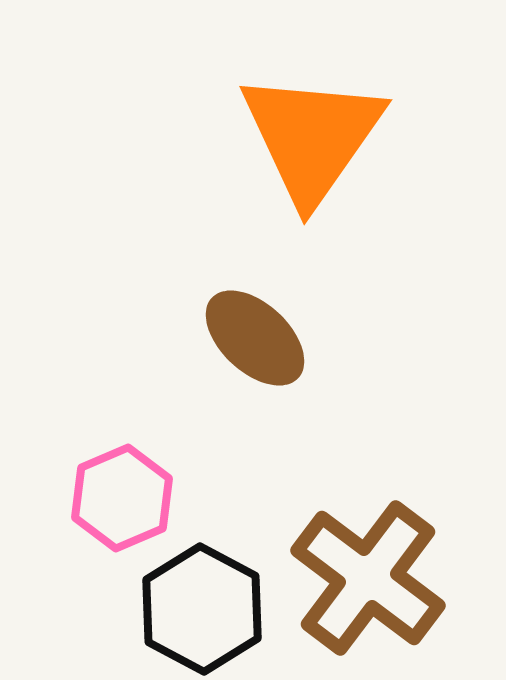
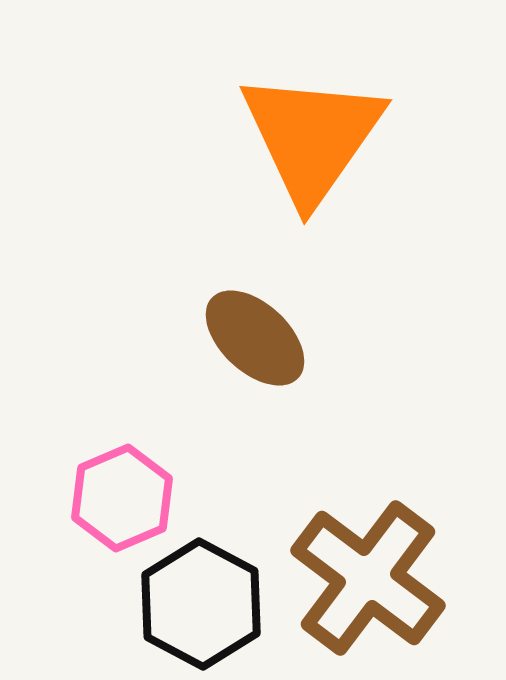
black hexagon: moved 1 px left, 5 px up
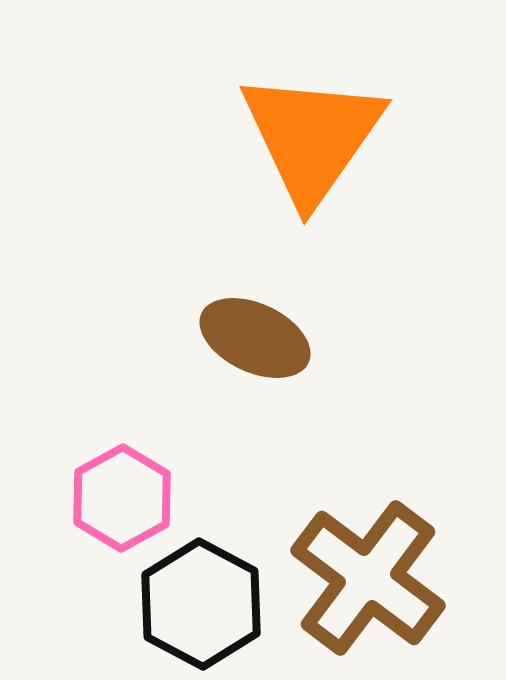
brown ellipse: rotated 18 degrees counterclockwise
pink hexagon: rotated 6 degrees counterclockwise
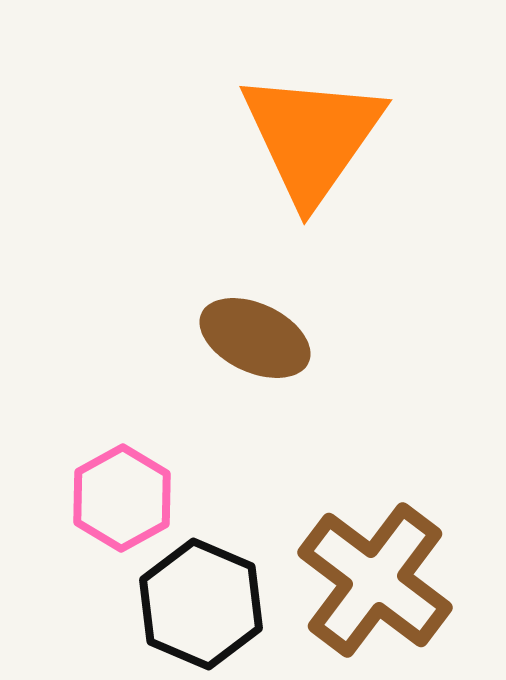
brown cross: moved 7 px right, 2 px down
black hexagon: rotated 5 degrees counterclockwise
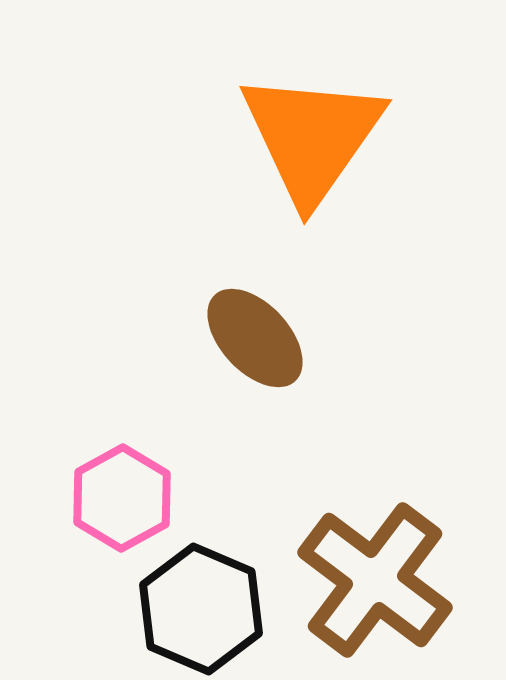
brown ellipse: rotated 22 degrees clockwise
black hexagon: moved 5 px down
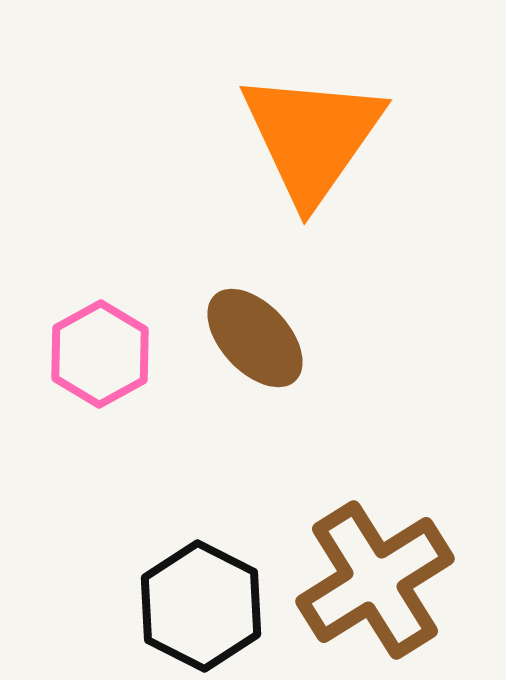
pink hexagon: moved 22 px left, 144 px up
brown cross: rotated 21 degrees clockwise
black hexagon: moved 3 px up; rotated 4 degrees clockwise
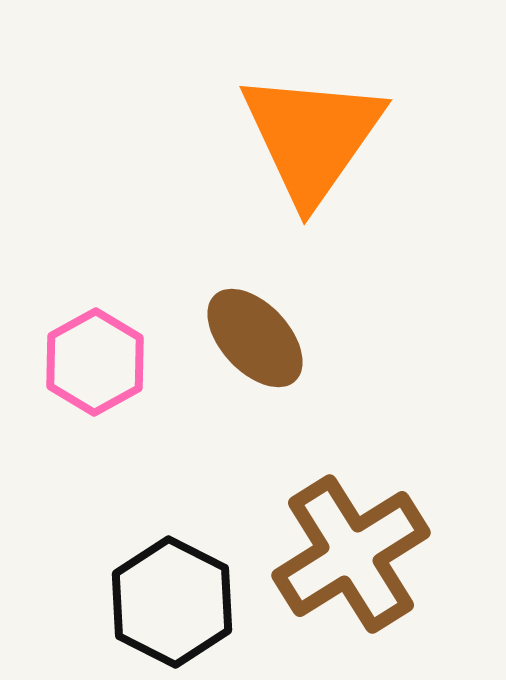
pink hexagon: moved 5 px left, 8 px down
brown cross: moved 24 px left, 26 px up
black hexagon: moved 29 px left, 4 px up
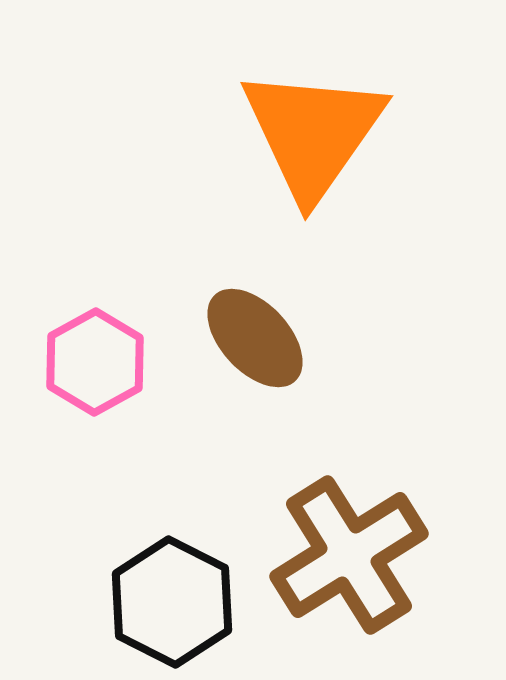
orange triangle: moved 1 px right, 4 px up
brown cross: moved 2 px left, 1 px down
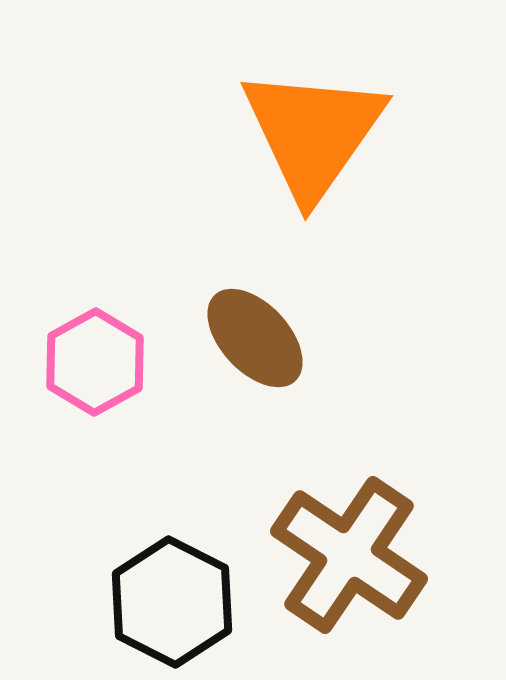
brown cross: rotated 24 degrees counterclockwise
